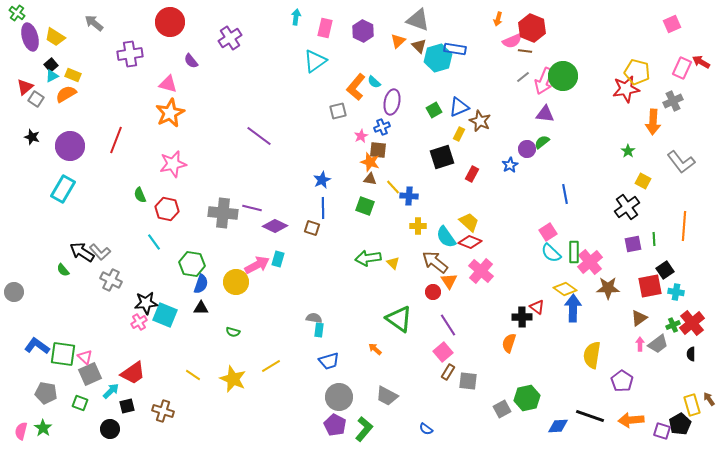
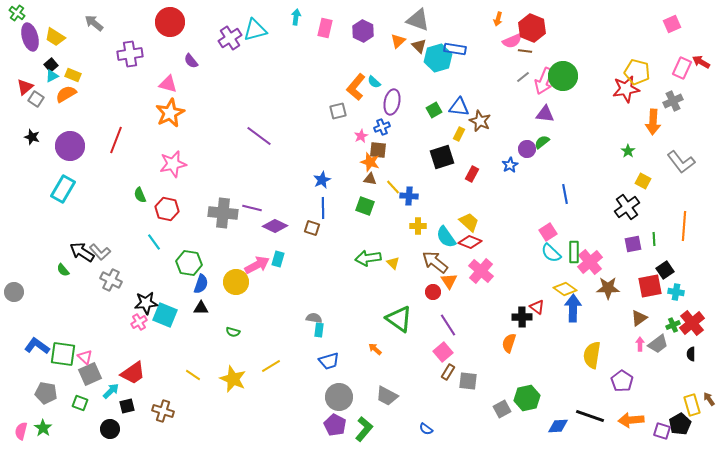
cyan triangle at (315, 61): moved 60 px left, 31 px up; rotated 20 degrees clockwise
blue triangle at (459, 107): rotated 30 degrees clockwise
green hexagon at (192, 264): moved 3 px left, 1 px up
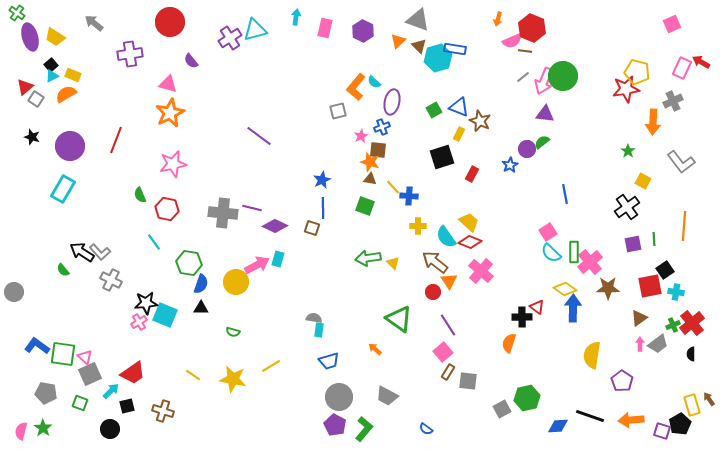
blue triangle at (459, 107): rotated 15 degrees clockwise
yellow star at (233, 379): rotated 12 degrees counterclockwise
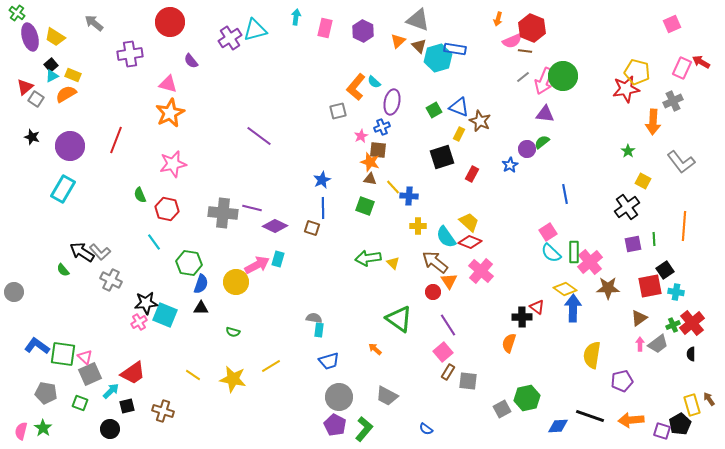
purple pentagon at (622, 381): rotated 25 degrees clockwise
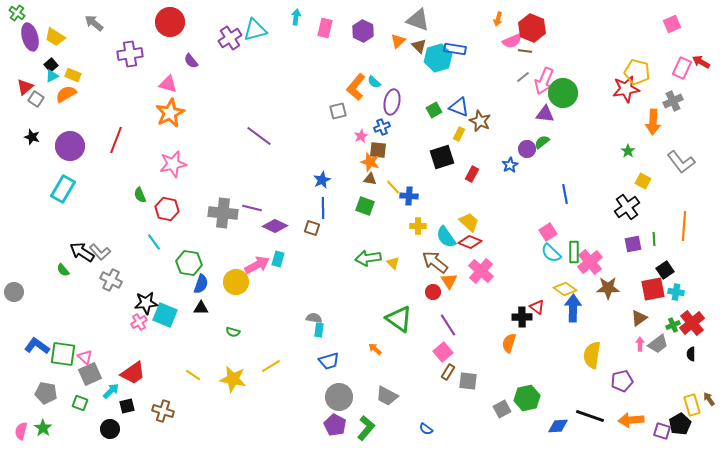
green circle at (563, 76): moved 17 px down
red square at (650, 286): moved 3 px right, 3 px down
green L-shape at (364, 429): moved 2 px right, 1 px up
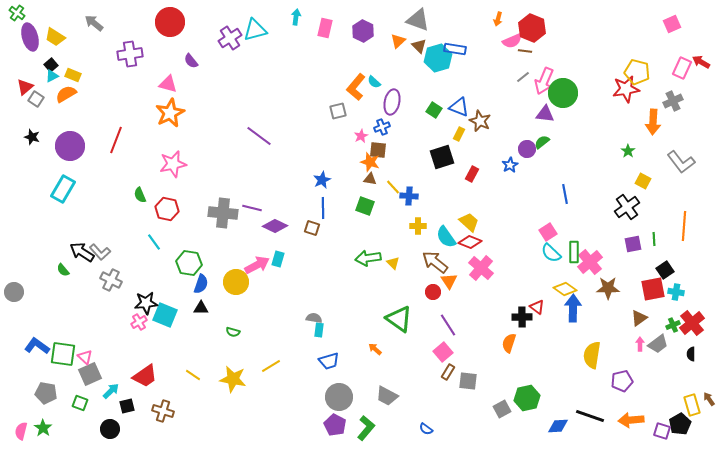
green square at (434, 110): rotated 28 degrees counterclockwise
pink cross at (481, 271): moved 3 px up
red trapezoid at (133, 373): moved 12 px right, 3 px down
